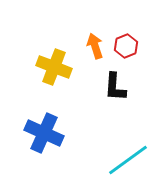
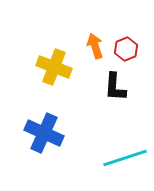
red hexagon: moved 3 px down
cyan line: moved 3 px left, 2 px up; rotated 18 degrees clockwise
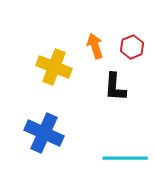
red hexagon: moved 6 px right, 2 px up
cyan line: rotated 18 degrees clockwise
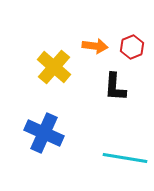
orange arrow: rotated 115 degrees clockwise
yellow cross: rotated 20 degrees clockwise
cyan line: rotated 9 degrees clockwise
